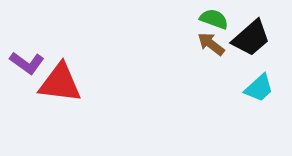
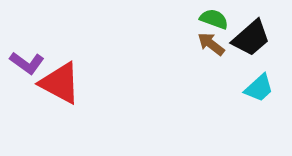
red triangle: rotated 21 degrees clockwise
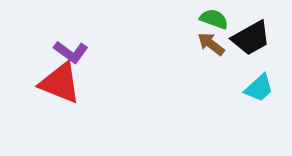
black trapezoid: rotated 12 degrees clockwise
purple L-shape: moved 44 px right, 11 px up
red triangle: rotated 6 degrees counterclockwise
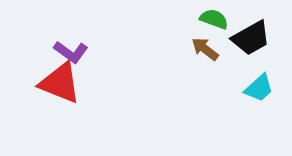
brown arrow: moved 6 px left, 5 px down
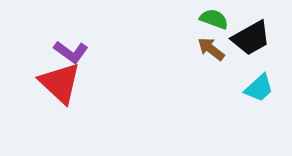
brown arrow: moved 6 px right
red triangle: rotated 21 degrees clockwise
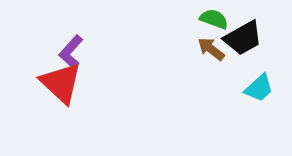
black trapezoid: moved 8 px left
purple L-shape: rotated 96 degrees clockwise
red triangle: moved 1 px right
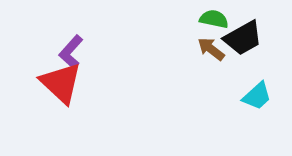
green semicircle: rotated 8 degrees counterclockwise
cyan trapezoid: moved 2 px left, 8 px down
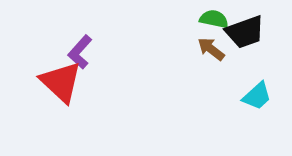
black trapezoid: moved 2 px right, 6 px up; rotated 9 degrees clockwise
purple L-shape: moved 9 px right
red triangle: moved 1 px up
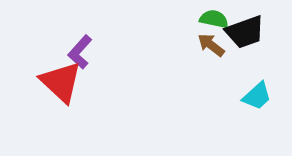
brown arrow: moved 4 px up
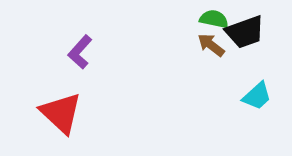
red triangle: moved 31 px down
